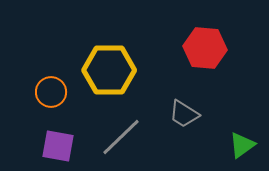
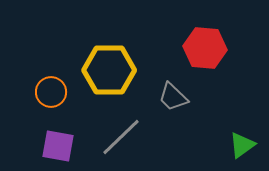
gray trapezoid: moved 11 px left, 17 px up; rotated 12 degrees clockwise
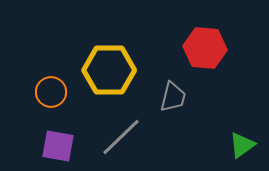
gray trapezoid: rotated 120 degrees counterclockwise
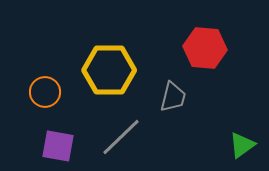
orange circle: moved 6 px left
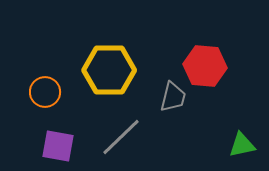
red hexagon: moved 18 px down
green triangle: rotated 24 degrees clockwise
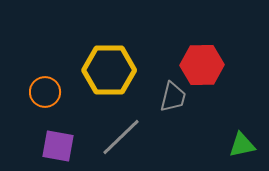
red hexagon: moved 3 px left, 1 px up; rotated 6 degrees counterclockwise
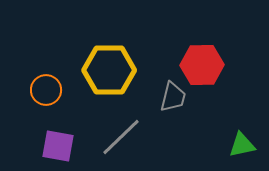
orange circle: moved 1 px right, 2 px up
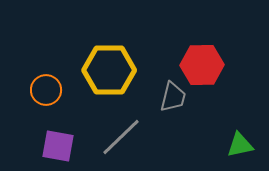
green triangle: moved 2 px left
